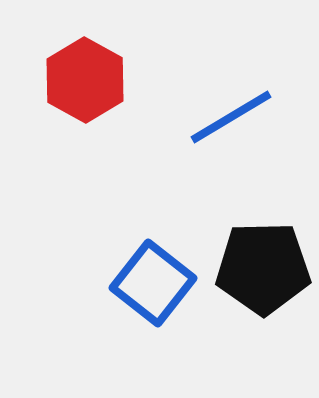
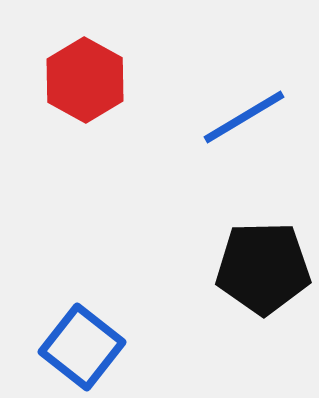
blue line: moved 13 px right
blue square: moved 71 px left, 64 px down
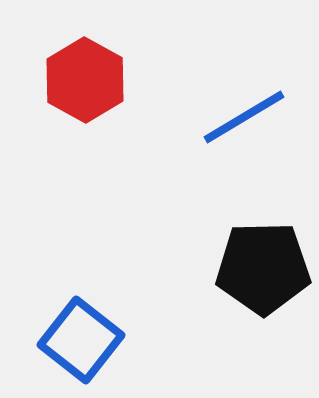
blue square: moved 1 px left, 7 px up
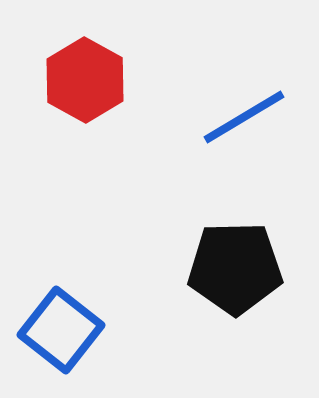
black pentagon: moved 28 px left
blue square: moved 20 px left, 10 px up
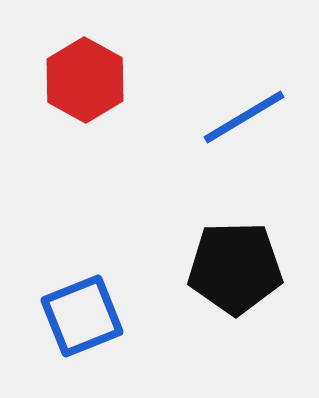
blue square: moved 21 px right, 14 px up; rotated 30 degrees clockwise
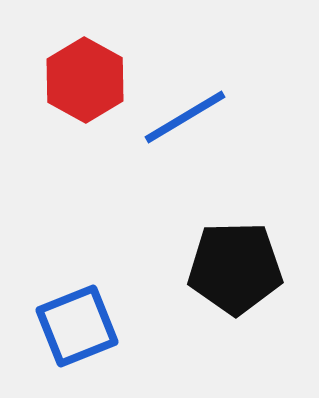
blue line: moved 59 px left
blue square: moved 5 px left, 10 px down
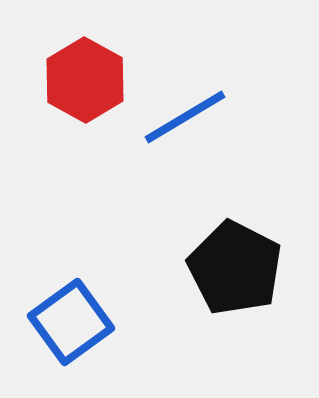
black pentagon: rotated 28 degrees clockwise
blue square: moved 6 px left, 4 px up; rotated 14 degrees counterclockwise
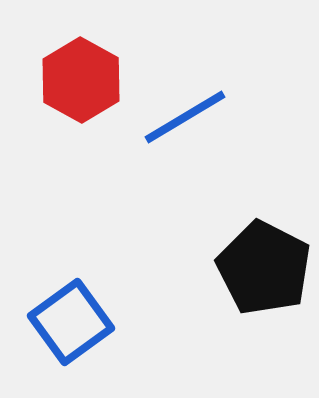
red hexagon: moved 4 px left
black pentagon: moved 29 px right
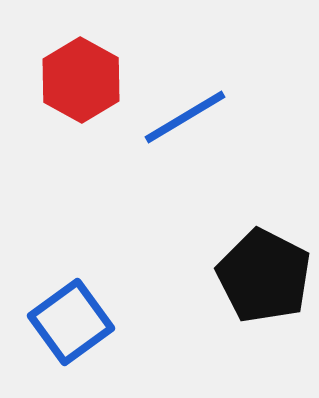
black pentagon: moved 8 px down
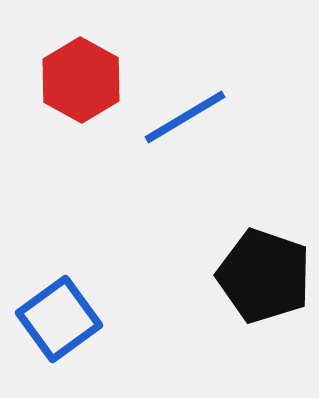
black pentagon: rotated 8 degrees counterclockwise
blue square: moved 12 px left, 3 px up
